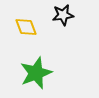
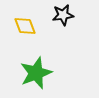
yellow diamond: moved 1 px left, 1 px up
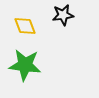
green star: moved 11 px left, 8 px up; rotated 28 degrees clockwise
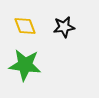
black star: moved 1 px right, 12 px down
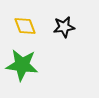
green star: moved 3 px left
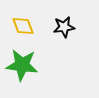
yellow diamond: moved 2 px left
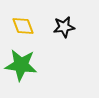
green star: moved 1 px left
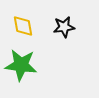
yellow diamond: rotated 10 degrees clockwise
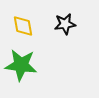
black star: moved 1 px right, 3 px up
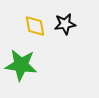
yellow diamond: moved 12 px right
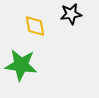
black star: moved 6 px right, 10 px up
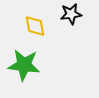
green star: moved 3 px right
